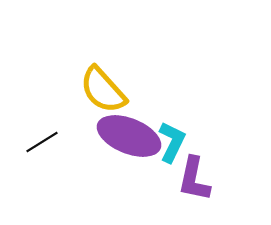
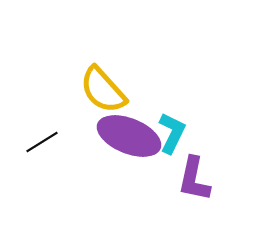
cyan L-shape: moved 9 px up
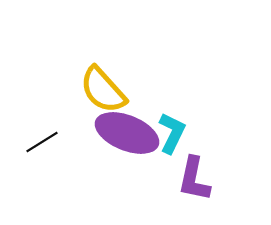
purple ellipse: moved 2 px left, 3 px up
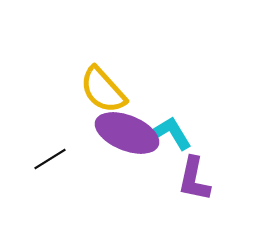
cyan L-shape: rotated 57 degrees counterclockwise
black line: moved 8 px right, 17 px down
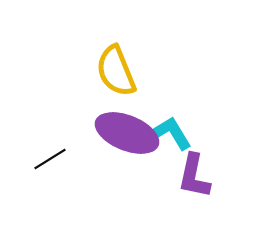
yellow semicircle: moved 13 px right, 19 px up; rotated 20 degrees clockwise
purple L-shape: moved 3 px up
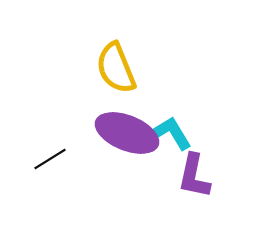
yellow semicircle: moved 3 px up
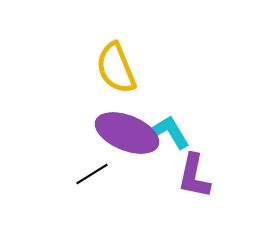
cyan L-shape: moved 2 px left, 1 px up
black line: moved 42 px right, 15 px down
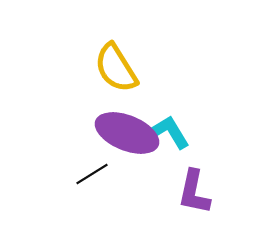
yellow semicircle: rotated 10 degrees counterclockwise
purple L-shape: moved 16 px down
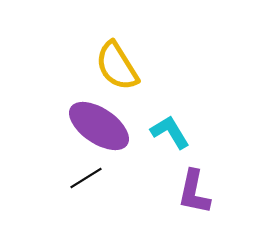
yellow semicircle: moved 1 px right, 2 px up
purple ellipse: moved 28 px left, 7 px up; rotated 12 degrees clockwise
black line: moved 6 px left, 4 px down
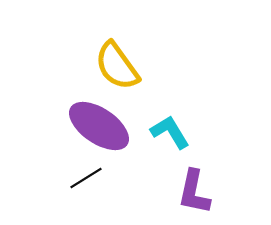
yellow semicircle: rotated 4 degrees counterclockwise
